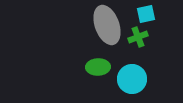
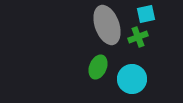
green ellipse: rotated 65 degrees counterclockwise
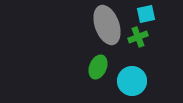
cyan circle: moved 2 px down
